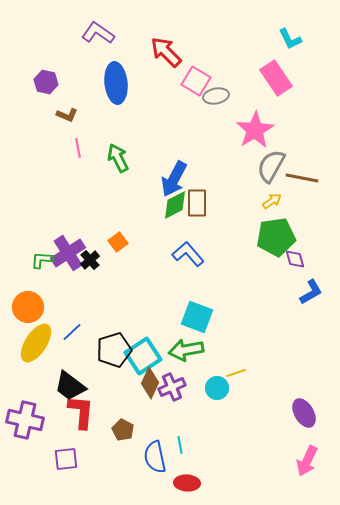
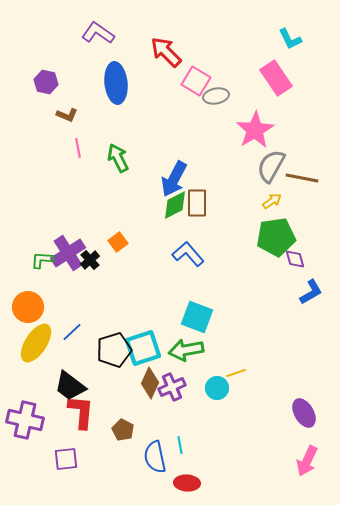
cyan square at (143, 356): moved 8 px up; rotated 15 degrees clockwise
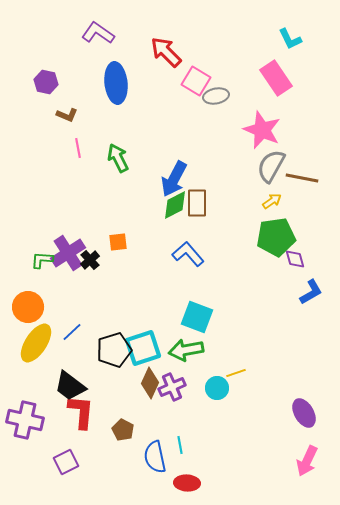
pink star at (255, 130): moved 7 px right; rotated 18 degrees counterclockwise
orange square at (118, 242): rotated 30 degrees clockwise
purple square at (66, 459): moved 3 px down; rotated 20 degrees counterclockwise
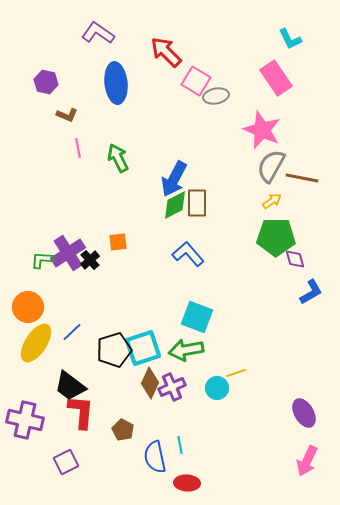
green pentagon at (276, 237): rotated 9 degrees clockwise
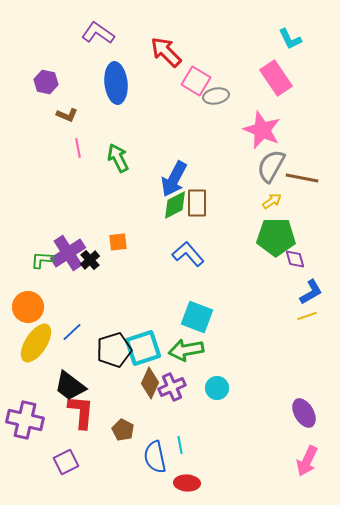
yellow line at (236, 373): moved 71 px right, 57 px up
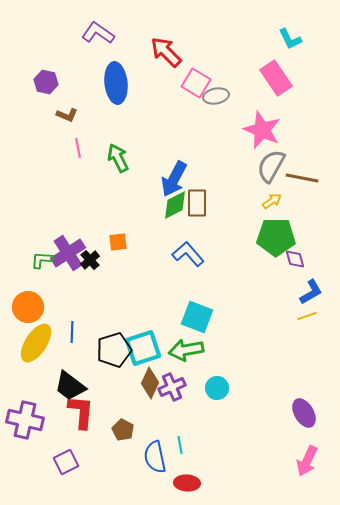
pink square at (196, 81): moved 2 px down
blue line at (72, 332): rotated 45 degrees counterclockwise
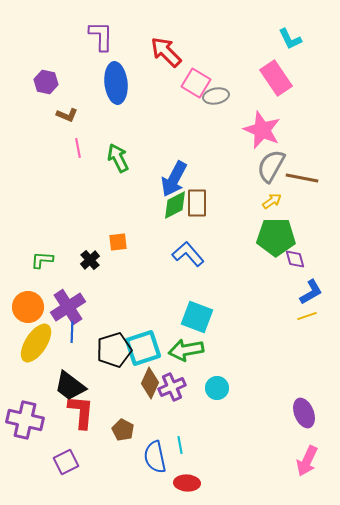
purple L-shape at (98, 33): moved 3 px right, 3 px down; rotated 56 degrees clockwise
purple cross at (68, 253): moved 54 px down
purple ellipse at (304, 413): rotated 8 degrees clockwise
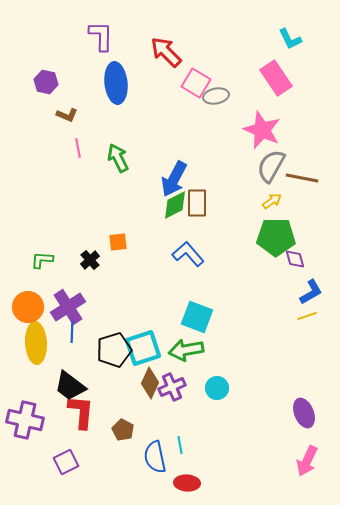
yellow ellipse at (36, 343): rotated 36 degrees counterclockwise
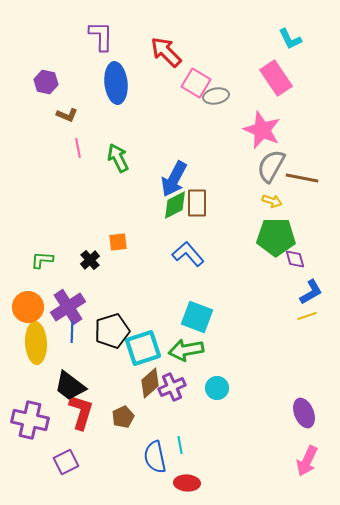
yellow arrow at (272, 201): rotated 54 degrees clockwise
black pentagon at (114, 350): moved 2 px left, 19 px up
brown diamond at (150, 383): rotated 24 degrees clockwise
red L-shape at (81, 412): rotated 12 degrees clockwise
purple cross at (25, 420): moved 5 px right
brown pentagon at (123, 430): moved 13 px up; rotated 20 degrees clockwise
